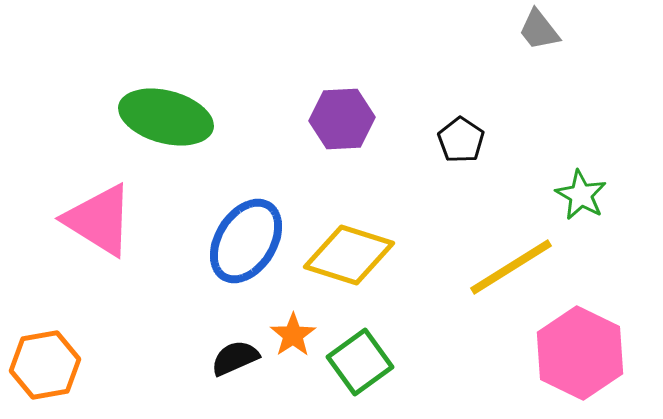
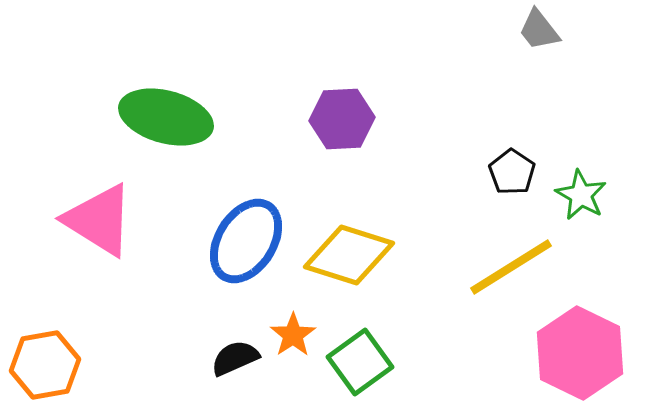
black pentagon: moved 51 px right, 32 px down
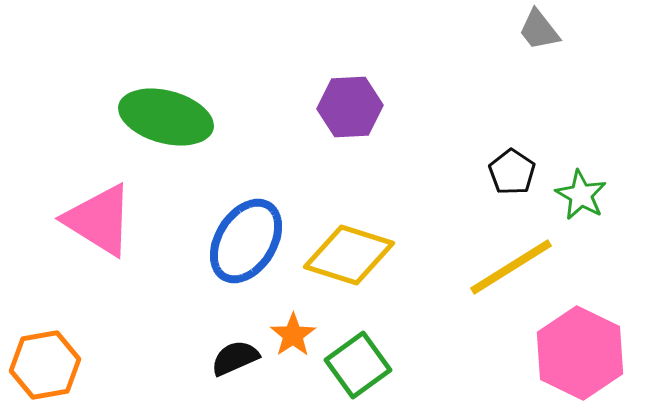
purple hexagon: moved 8 px right, 12 px up
green square: moved 2 px left, 3 px down
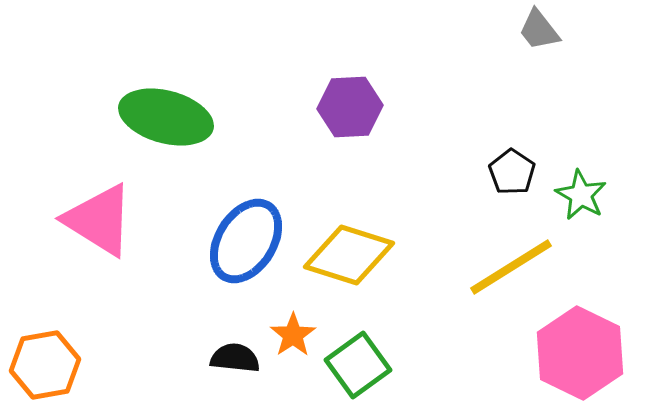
black semicircle: rotated 30 degrees clockwise
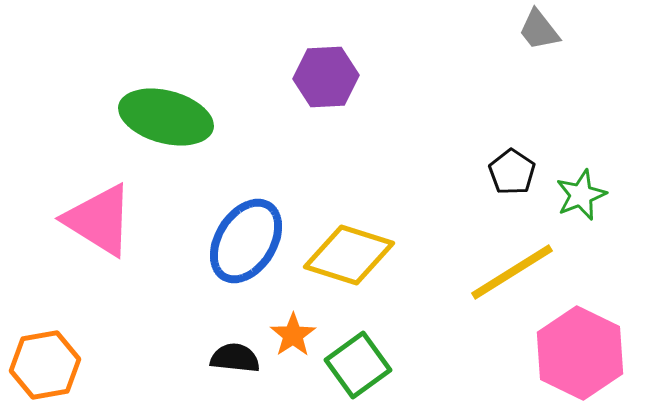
purple hexagon: moved 24 px left, 30 px up
green star: rotated 21 degrees clockwise
yellow line: moved 1 px right, 5 px down
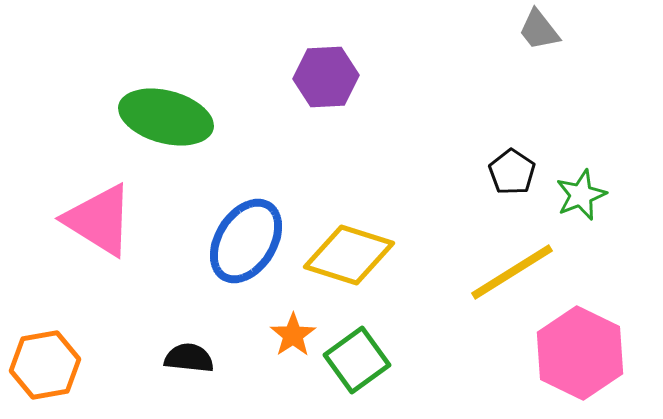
black semicircle: moved 46 px left
green square: moved 1 px left, 5 px up
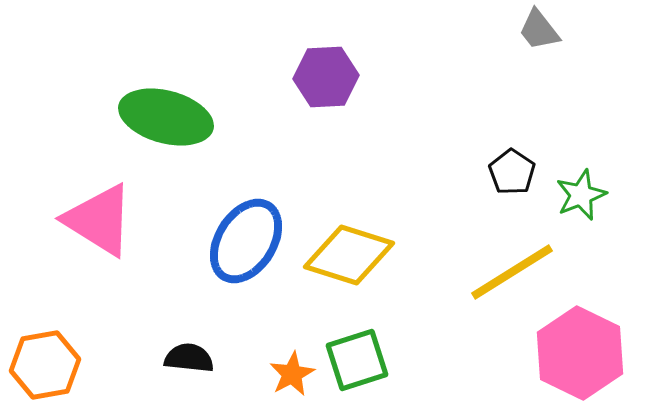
orange star: moved 1 px left, 39 px down; rotated 6 degrees clockwise
green square: rotated 18 degrees clockwise
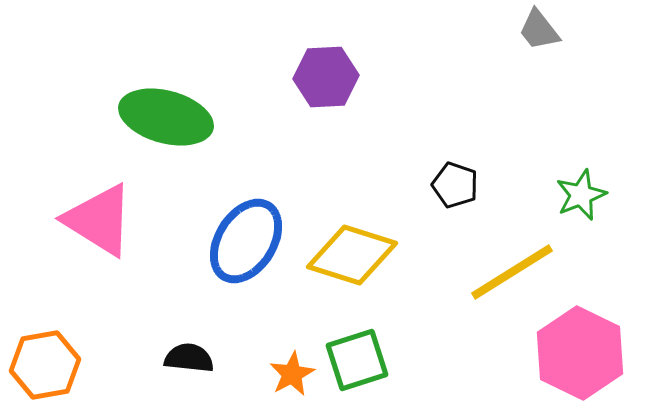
black pentagon: moved 57 px left, 13 px down; rotated 15 degrees counterclockwise
yellow diamond: moved 3 px right
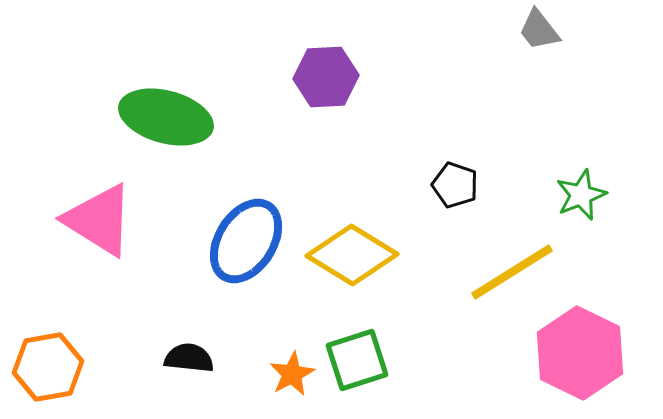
yellow diamond: rotated 14 degrees clockwise
orange hexagon: moved 3 px right, 2 px down
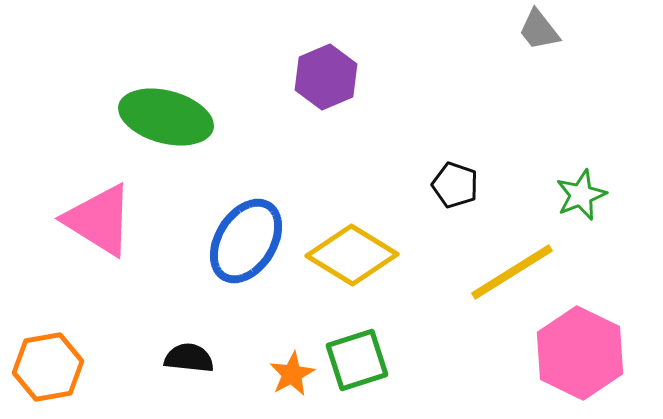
purple hexagon: rotated 20 degrees counterclockwise
